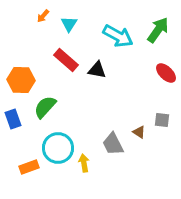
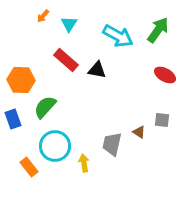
red ellipse: moved 1 px left, 2 px down; rotated 15 degrees counterclockwise
gray trapezoid: moved 1 px left; rotated 40 degrees clockwise
cyan circle: moved 3 px left, 2 px up
orange rectangle: rotated 72 degrees clockwise
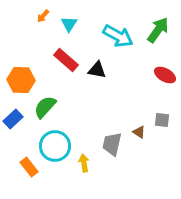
blue rectangle: rotated 66 degrees clockwise
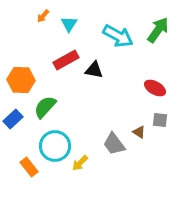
red rectangle: rotated 70 degrees counterclockwise
black triangle: moved 3 px left
red ellipse: moved 10 px left, 13 px down
gray square: moved 2 px left
gray trapezoid: moved 2 px right; rotated 50 degrees counterclockwise
yellow arrow: moved 4 px left; rotated 126 degrees counterclockwise
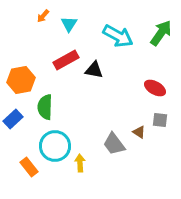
green arrow: moved 3 px right, 3 px down
orange hexagon: rotated 12 degrees counterclockwise
green semicircle: rotated 40 degrees counterclockwise
yellow arrow: rotated 132 degrees clockwise
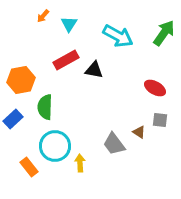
green arrow: moved 3 px right
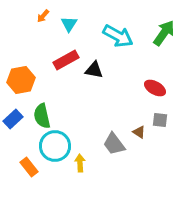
green semicircle: moved 3 px left, 9 px down; rotated 15 degrees counterclockwise
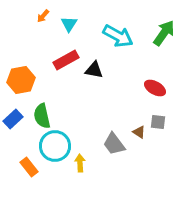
gray square: moved 2 px left, 2 px down
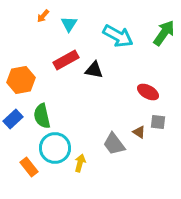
red ellipse: moved 7 px left, 4 px down
cyan circle: moved 2 px down
yellow arrow: rotated 18 degrees clockwise
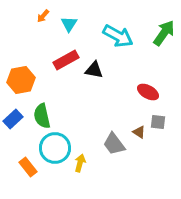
orange rectangle: moved 1 px left
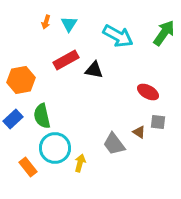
orange arrow: moved 3 px right, 6 px down; rotated 24 degrees counterclockwise
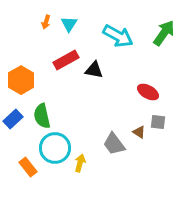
orange hexagon: rotated 20 degrees counterclockwise
